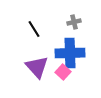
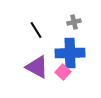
black line: moved 2 px right, 1 px down
purple triangle: rotated 20 degrees counterclockwise
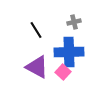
blue cross: moved 1 px left, 1 px up
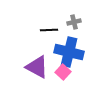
black line: moved 13 px right; rotated 60 degrees counterclockwise
blue cross: rotated 16 degrees clockwise
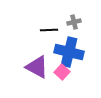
pink square: moved 1 px left
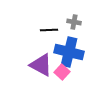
gray cross: rotated 24 degrees clockwise
purple triangle: moved 4 px right, 2 px up
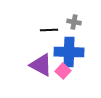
blue cross: rotated 12 degrees counterclockwise
pink square: moved 1 px right, 1 px up
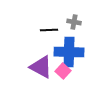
purple triangle: moved 2 px down
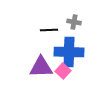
purple triangle: rotated 30 degrees counterclockwise
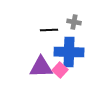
pink square: moved 3 px left, 1 px up
